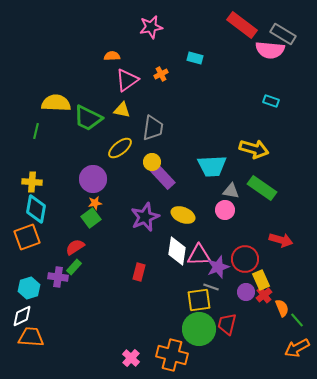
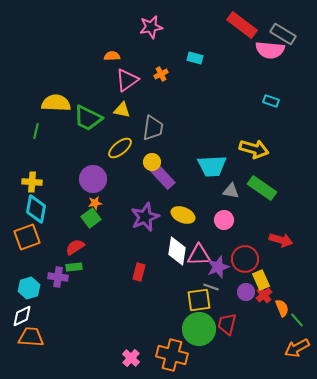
pink circle at (225, 210): moved 1 px left, 10 px down
green rectangle at (74, 267): rotated 42 degrees clockwise
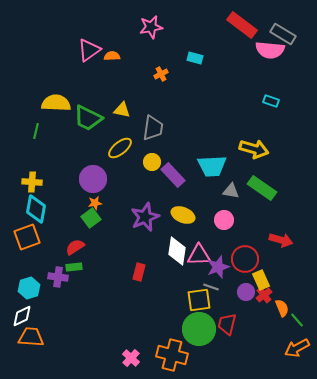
pink triangle at (127, 80): moved 38 px left, 30 px up
purple rectangle at (163, 177): moved 10 px right, 2 px up
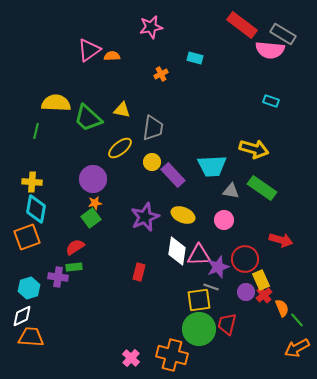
green trapezoid at (88, 118): rotated 16 degrees clockwise
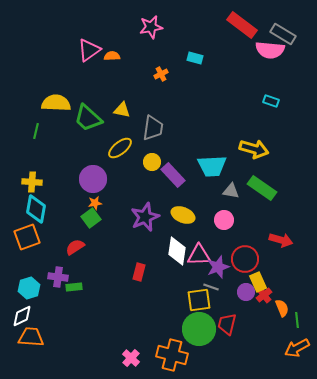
green rectangle at (74, 267): moved 20 px down
yellow rectangle at (261, 280): moved 3 px left, 2 px down
green line at (297, 320): rotated 35 degrees clockwise
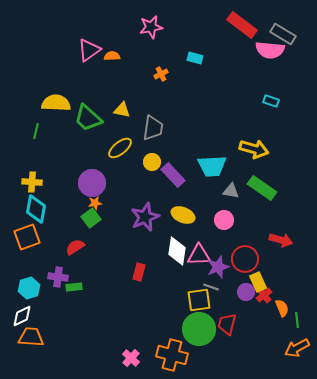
purple circle at (93, 179): moved 1 px left, 4 px down
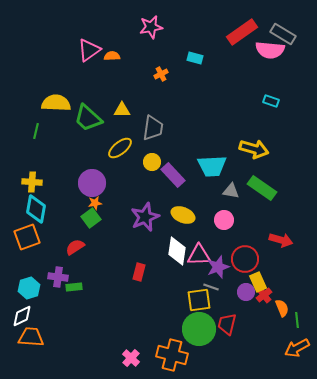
red rectangle at (242, 25): moved 7 px down; rotated 72 degrees counterclockwise
yellow triangle at (122, 110): rotated 12 degrees counterclockwise
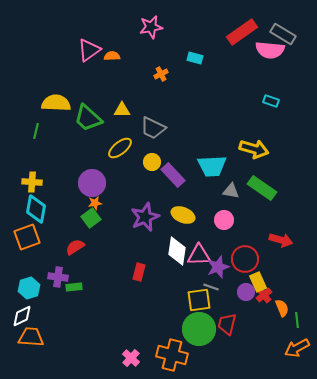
gray trapezoid at (153, 128): rotated 108 degrees clockwise
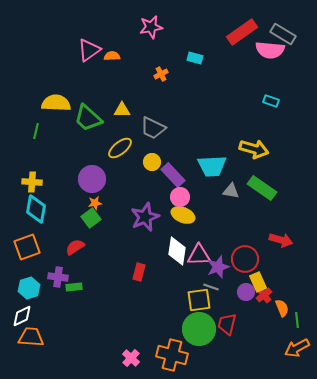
purple circle at (92, 183): moved 4 px up
pink circle at (224, 220): moved 44 px left, 23 px up
orange square at (27, 237): moved 10 px down
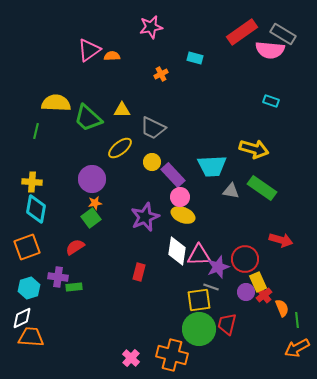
white diamond at (22, 316): moved 2 px down
